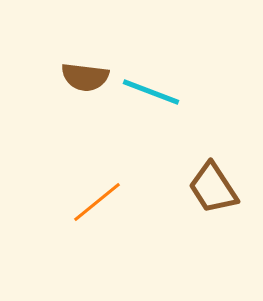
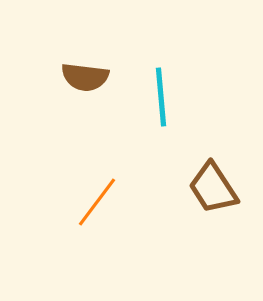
cyan line: moved 10 px right, 5 px down; rotated 64 degrees clockwise
orange line: rotated 14 degrees counterclockwise
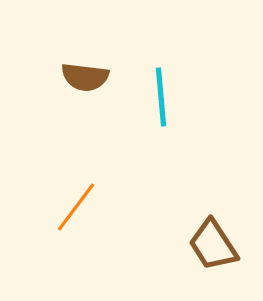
brown trapezoid: moved 57 px down
orange line: moved 21 px left, 5 px down
